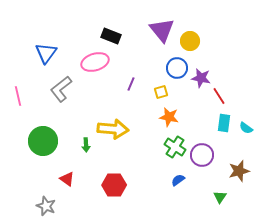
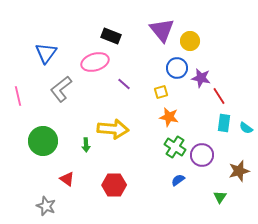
purple line: moved 7 px left; rotated 72 degrees counterclockwise
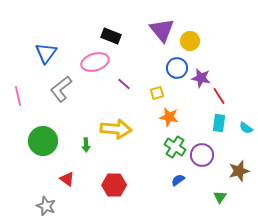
yellow square: moved 4 px left, 1 px down
cyan rectangle: moved 5 px left
yellow arrow: moved 3 px right
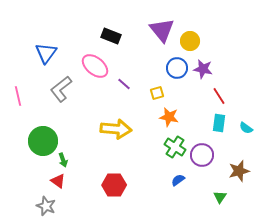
pink ellipse: moved 4 px down; rotated 56 degrees clockwise
purple star: moved 2 px right, 9 px up
green arrow: moved 23 px left, 15 px down; rotated 16 degrees counterclockwise
red triangle: moved 9 px left, 2 px down
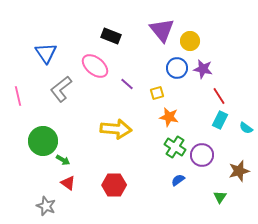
blue triangle: rotated 10 degrees counterclockwise
purple line: moved 3 px right
cyan rectangle: moved 1 px right, 3 px up; rotated 18 degrees clockwise
green arrow: rotated 40 degrees counterclockwise
red triangle: moved 10 px right, 2 px down
